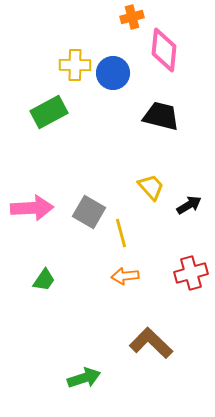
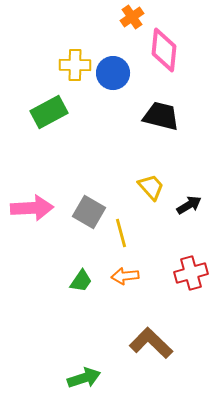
orange cross: rotated 20 degrees counterclockwise
green trapezoid: moved 37 px right, 1 px down
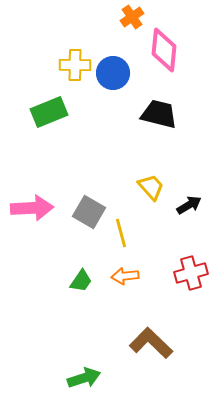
green rectangle: rotated 6 degrees clockwise
black trapezoid: moved 2 px left, 2 px up
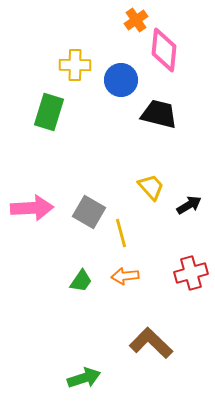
orange cross: moved 4 px right, 3 px down
blue circle: moved 8 px right, 7 px down
green rectangle: rotated 51 degrees counterclockwise
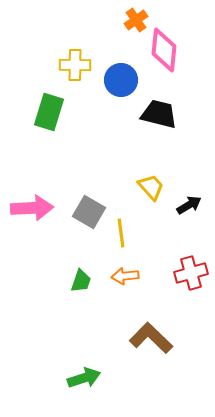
yellow line: rotated 8 degrees clockwise
green trapezoid: rotated 15 degrees counterclockwise
brown L-shape: moved 5 px up
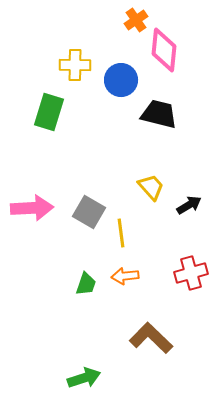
green trapezoid: moved 5 px right, 3 px down
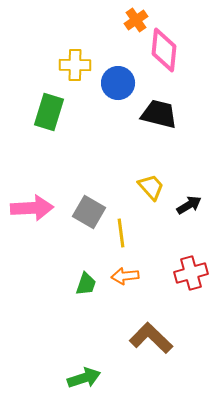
blue circle: moved 3 px left, 3 px down
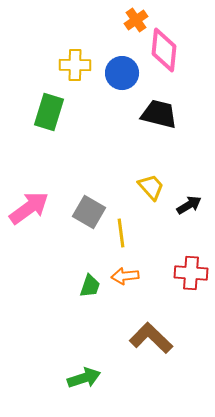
blue circle: moved 4 px right, 10 px up
pink arrow: moved 3 px left; rotated 33 degrees counterclockwise
red cross: rotated 20 degrees clockwise
green trapezoid: moved 4 px right, 2 px down
